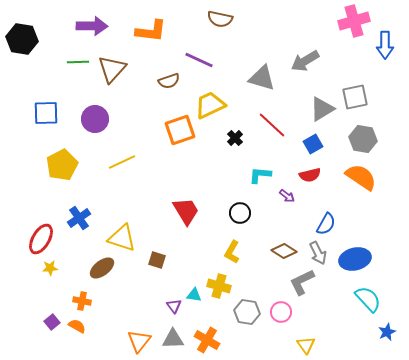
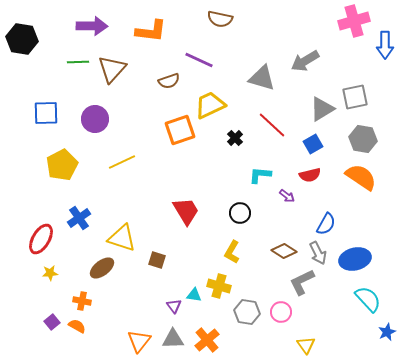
yellow star at (50, 268): moved 5 px down
orange cross at (207, 340): rotated 20 degrees clockwise
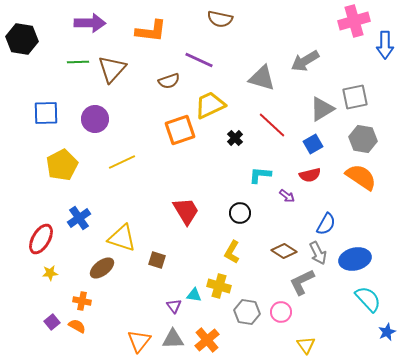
purple arrow at (92, 26): moved 2 px left, 3 px up
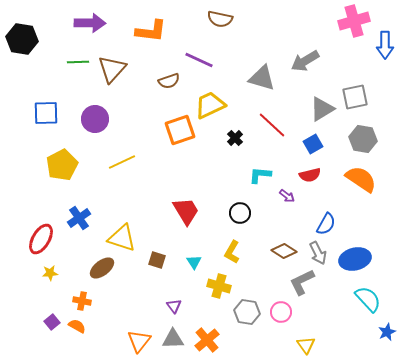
orange semicircle at (361, 177): moved 2 px down
cyan triangle at (194, 295): moved 33 px up; rotated 49 degrees clockwise
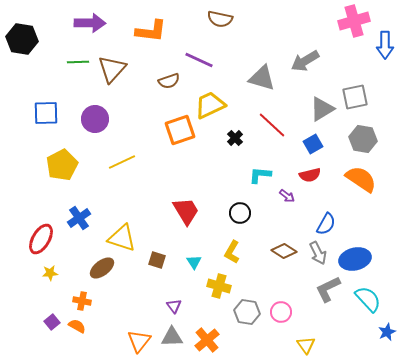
gray L-shape at (302, 282): moved 26 px right, 7 px down
gray triangle at (173, 339): moved 1 px left, 2 px up
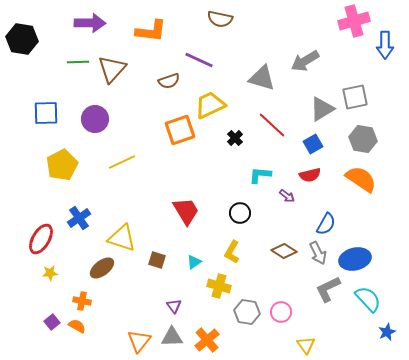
cyan triangle at (194, 262): rotated 28 degrees clockwise
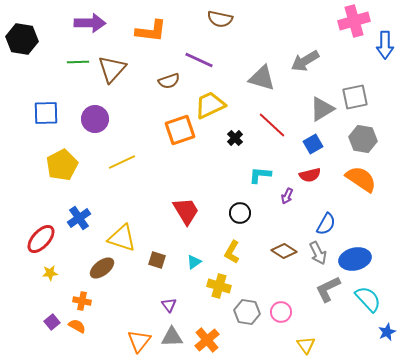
purple arrow at (287, 196): rotated 77 degrees clockwise
red ellipse at (41, 239): rotated 12 degrees clockwise
purple triangle at (174, 306): moved 5 px left, 1 px up
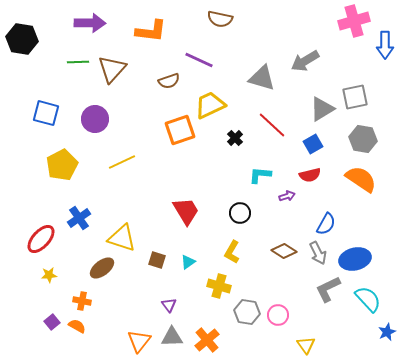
blue square at (46, 113): rotated 16 degrees clockwise
purple arrow at (287, 196): rotated 133 degrees counterclockwise
cyan triangle at (194, 262): moved 6 px left
yellow star at (50, 273): moved 1 px left, 2 px down
pink circle at (281, 312): moved 3 px left, 3 px down
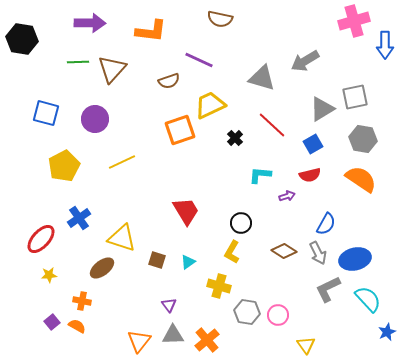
yellow pentagon at (62, 165): moved 2 px right, 1 px down
black circle at (240, 213): moved 1 px right, 10 px down
gray triangle at (172, 337): moved 1 px right, 2 px up
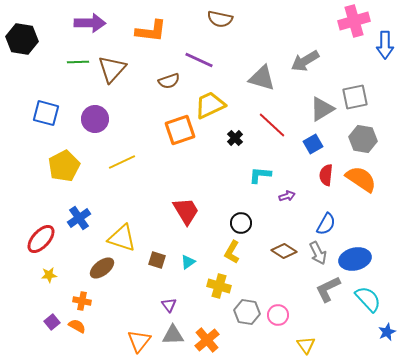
red semicircle at (310, 175): moved 16 px right; rotated 110 degrees clockwise
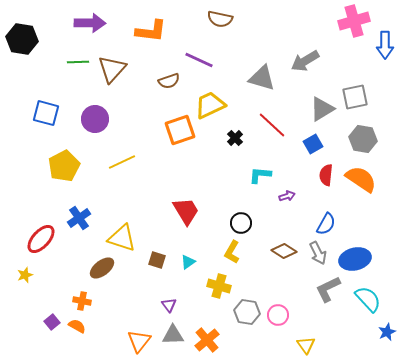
yellow star at (49, 275): moved 24 px left; rotated 14 degrees counterclockwise
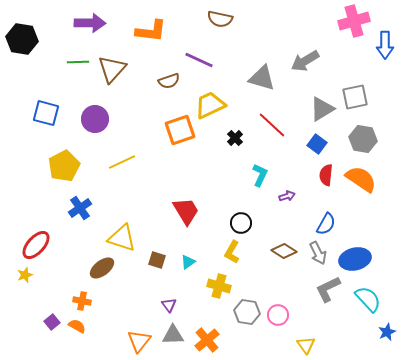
blue square at (313, 144): moved 4 px right; rotated 24 degrees counterclockwise
cyan L-shape at (260, 175): rotated 110 degrees clockwise
blue cross at (79, 218): moved 1 px right, 10 px up
red ellipse at (41, 239): moved 5 px left, 6 px down
